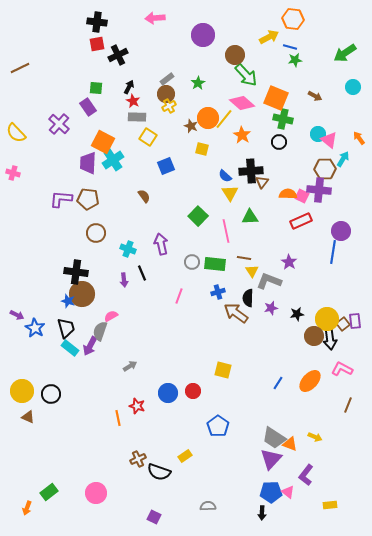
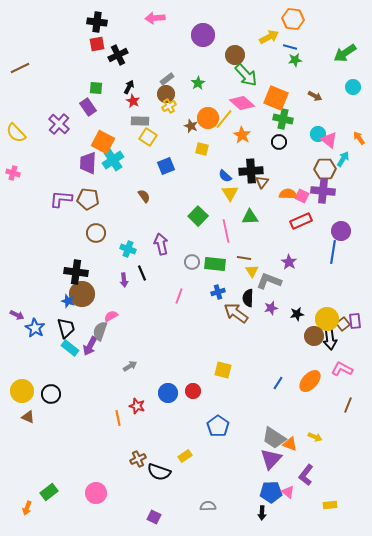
gray rectangle at (137, 117): moved 3 px right, 4 px down
purple cross at (319, 190): moved 4 px right, 1 px down
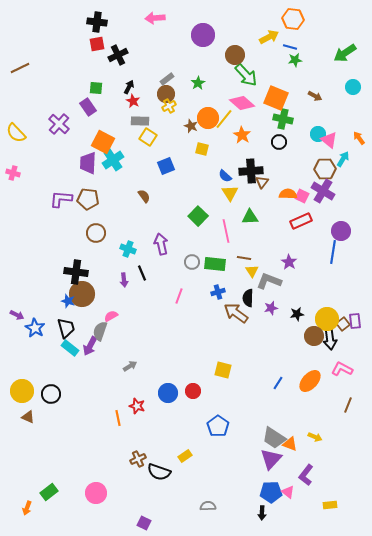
purple cross at (323, 191): rotated 25 degrees clockwise
purple square at (154, 517): moved 10 px left, 6 px down
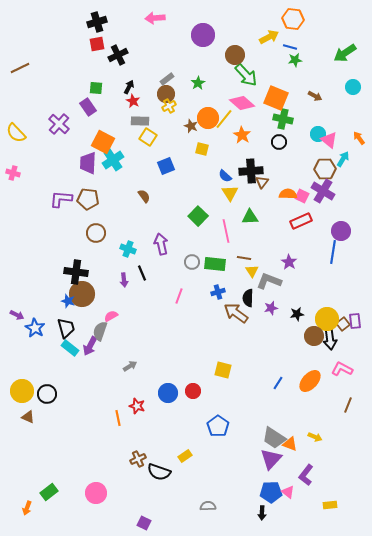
black cross at (97, 22): rotated 24 degrees counterclockwise
black circle at (51, 394): moved 4 px left
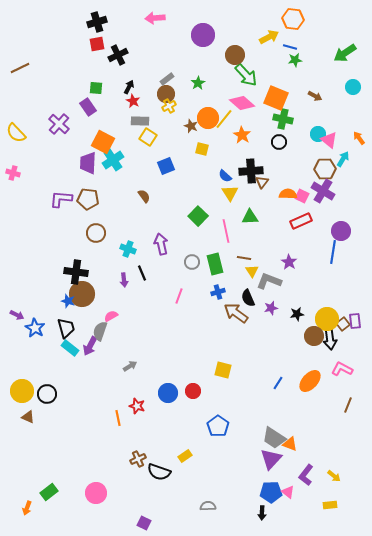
green rectangle at (215, 264): rotated 70 degrees clockwise
black semicircle at (248, 298): rotated 24 degrees counterclockwise
yellow arrow at (315, 437): moved 19 px right, 39 px down; rotated 16 degrees clockwise
